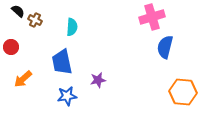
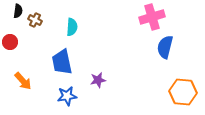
black semicircle: rotated 56 degrees clockwise
red circle: moved 1 px left, 5 px up
orange arrow: moved 2 px down; rotated 90 degrees counterclockwise
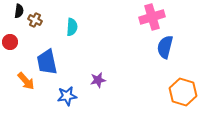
black semicircle: moved 1 px right
blue trapezoid: moved 15 px left
orange arrow: moved 3 px right
orange hexagon: rotated 12 degrees clockwise
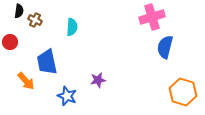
blue star: rotated 30 degrees clockwise
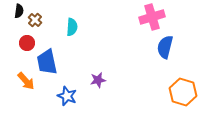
brown cross: rotated 16 degrees clockwise
red circle: moved 17 px right, 1 px down
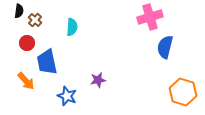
pink cross: moved 2 px left
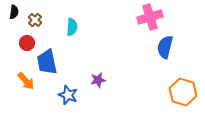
black semicircle: moved 5 px left, 1 px down
blue star: moved 1 px right, 1 px up
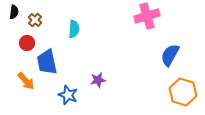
pink cross: moved 3 px left, 1 px up
cyan semicircle: moved 2 px right, 2 px down
blue semicircle: moved 5 px right, 8 px down; rotated 15 degrees clockwise
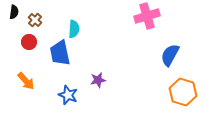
red circle: moved 2 px right, 1 px up
blue trapezoid: moved 13 px right, 9 px up
